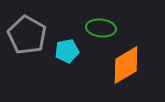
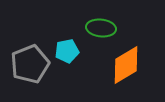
gray pentagon: moved 3 px right, 29 px down; rotated 21 degrees clockwise
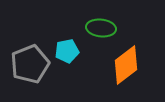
orange diamond: rotated 6 degrees counterclockwise
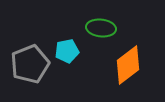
orange diamond: moved 2 px right
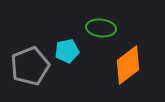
gray pentagon: moved 2 px down
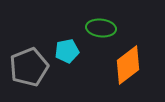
gray pentagon: moved 1 px left, 1 px down
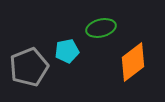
green ellipse: rotated 20 degrees counterclockwise
orange diamond: moved 5 px right, 3 px up
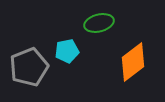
green ellipse: moved 2 px left, 5 px up
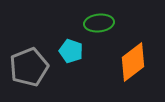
green ellipse: rotated 8 degrees clockwise
cyan pentagon: moved 4 px right; rotated 30 degrees clockwise
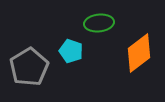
orange diamond: moved 6 px right, 9 px up
gray pentagon: rotated 9 degrees counterclockwise
